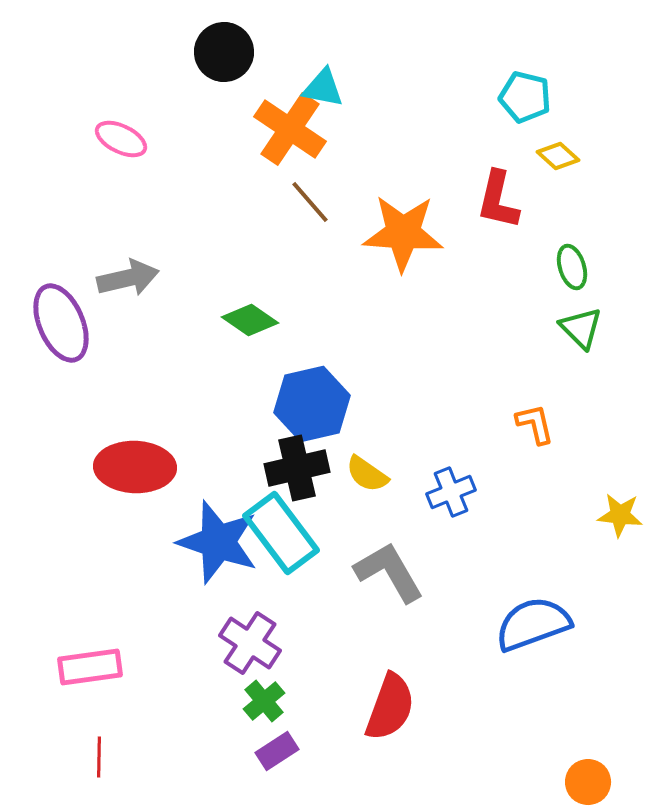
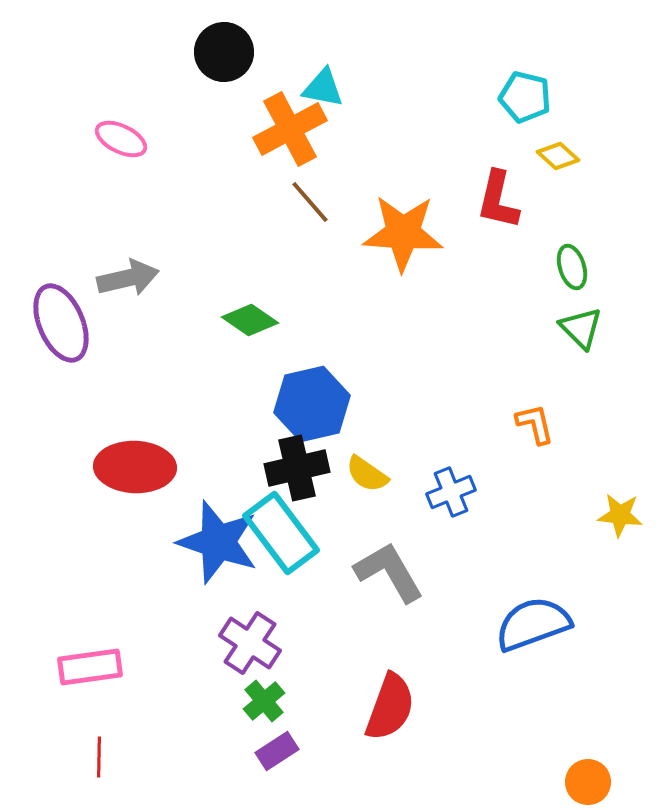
orange cross: rotated 28 degrees clockwise
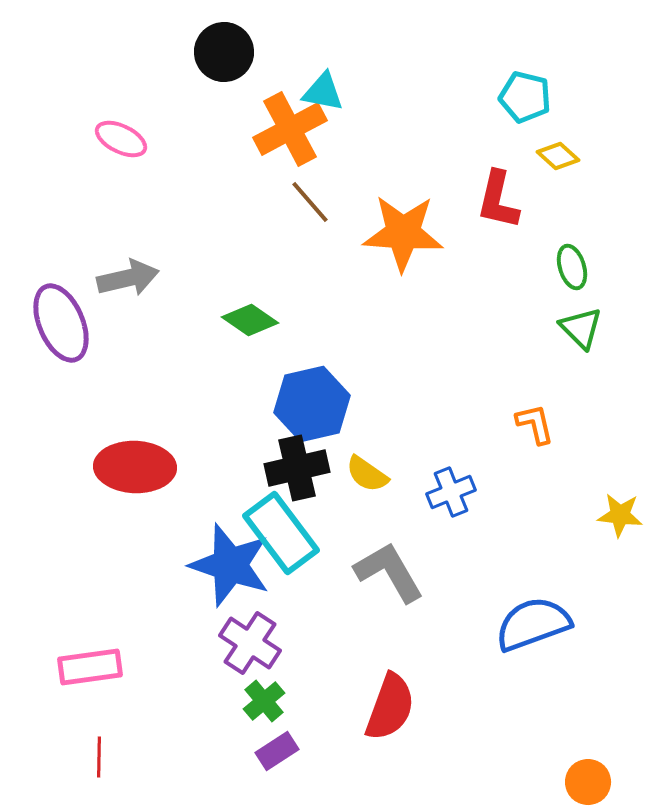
cyan triangle: moved 4 px down
blue star: moved 12 px right, 23 px down
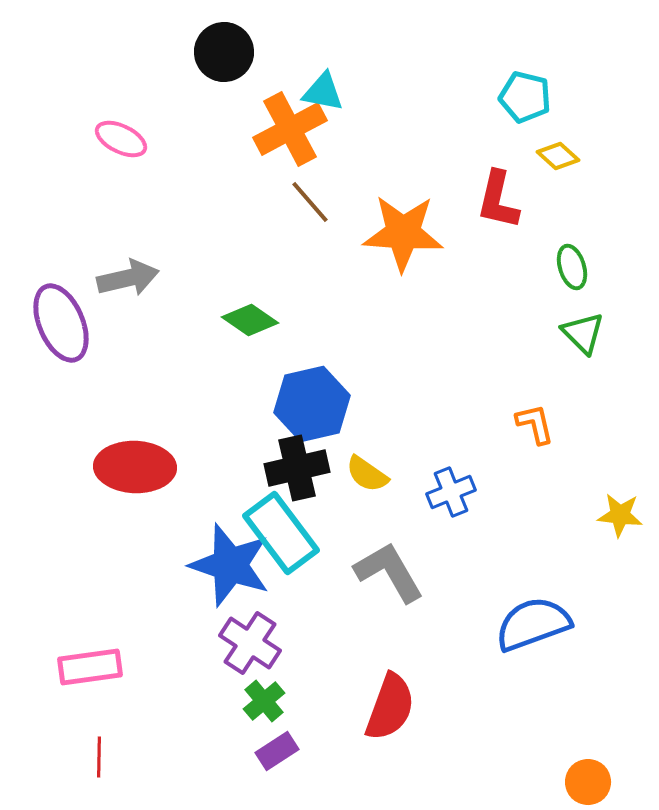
green triangle: moved 2 px right, 5 px down
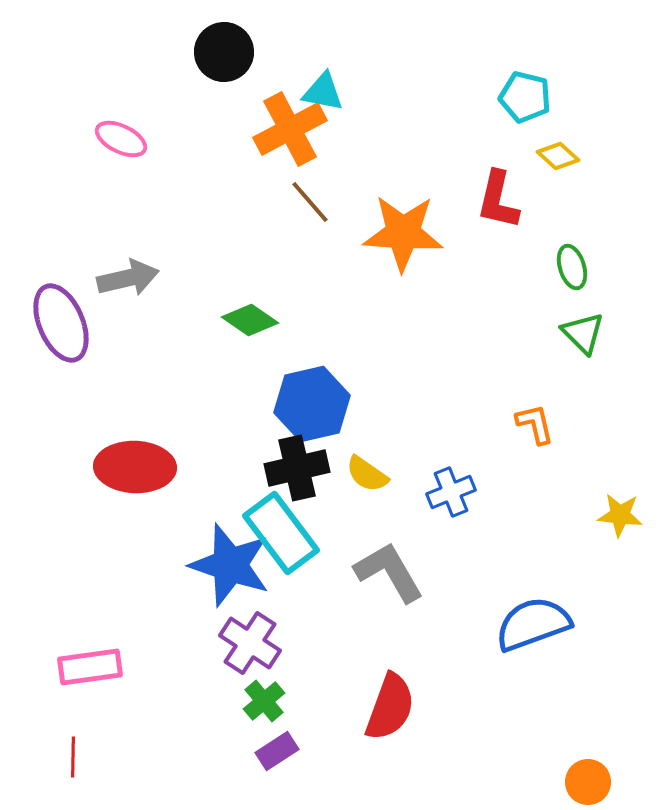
red line: moved 26 px left
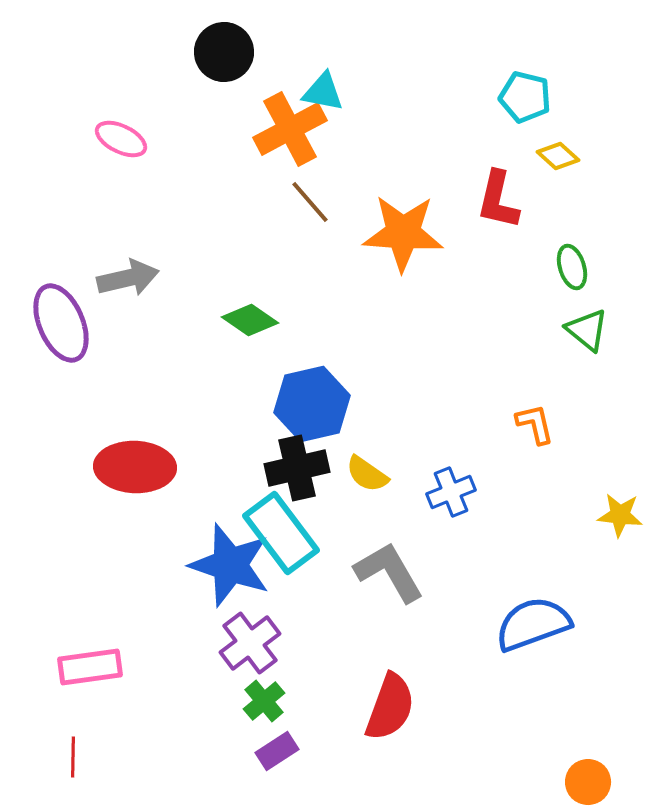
green triangle: moved 4 px right, 3 px up; rotated 6 degrees counterclockwise
purple cross: rotated 20 degrees clockwise
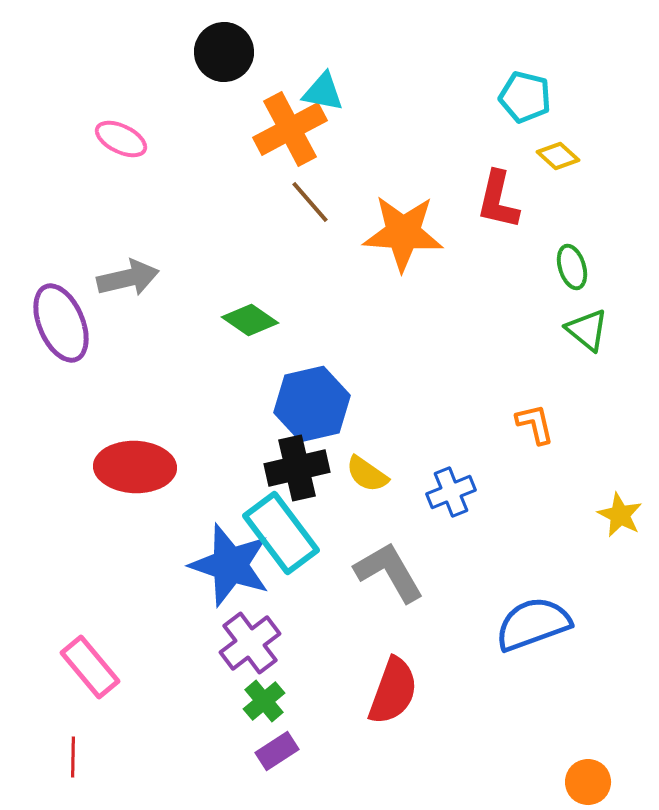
yellow star: rotated 21 degrees clockwise
pink rectangle: rotated 58 degrees clockwise
red semicircle: moved 3 px right, 16 px up
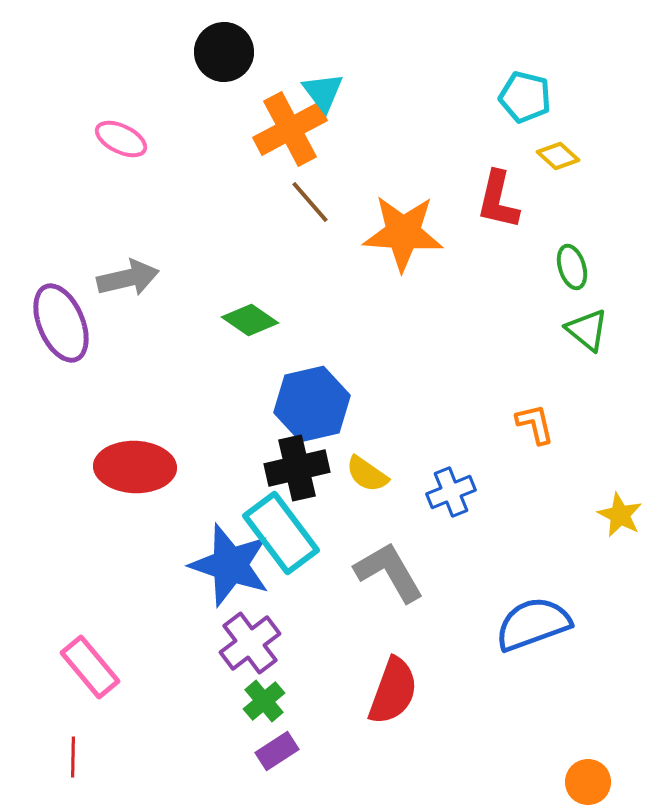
cyan triangle: rotated 42 degrees clockwise
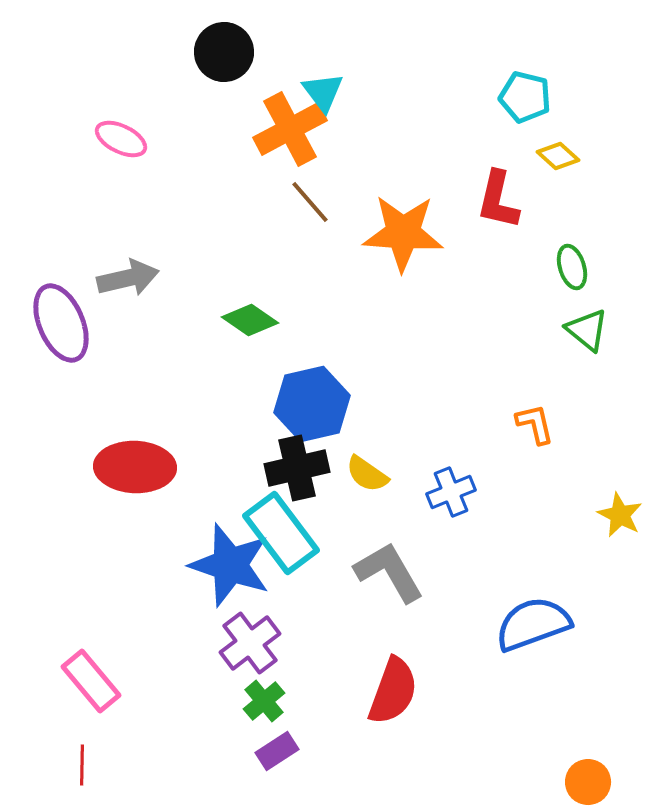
pink rectangle: moved 1 px right, 14 px down
red line: moved 9 px right, 8 px down
